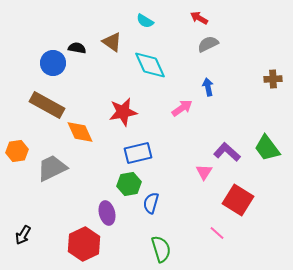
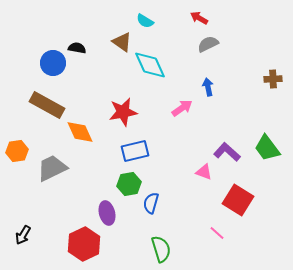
brown triangle: moved 10 px right
blue rectangle: moved 3 px left, 2 px up
pink triangle: rotated 42 degrees counterclockwise
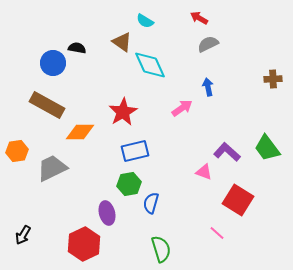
red star: rotated 20 degrees counterclockwise
orange diamond: rotated 64 degrees counterclockwise
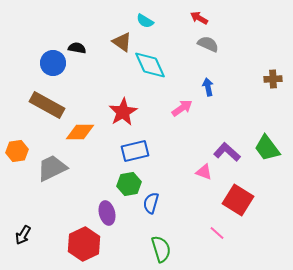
gray semicircle: rotated 50 degrees clockwise
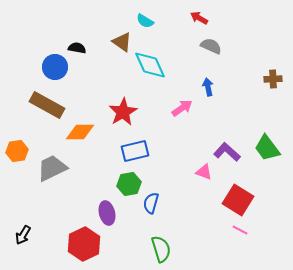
gray semicircle: moved 3 px right, 2 px down
blue circle: moved 2 px right, 4 px down
pink line: moved 23 px right, 3 px up; rotated 14 degrees counterclockwise
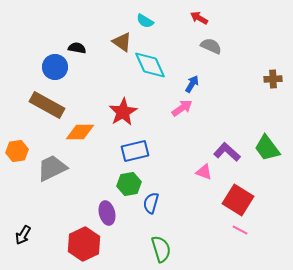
blue arrow: moved 16 px left, 3 px up; rotated 42 degrees clockwise
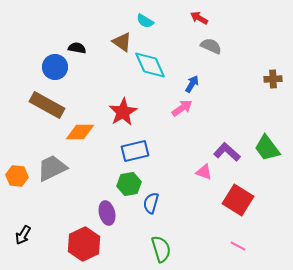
orange hexagon: moved 25 px down; rotated 15 degrees clockwise
pink line: moved 2 px left, 16 px down
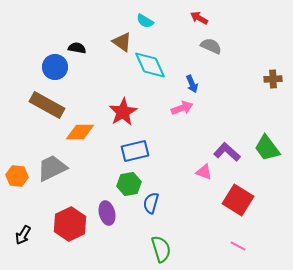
blue arrow: rotated 126 degrees clockwise
pink arrow: rotated 15 degrees clockwise
red hexagon: moved 14 px left, 20 px up
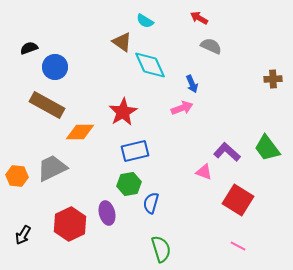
black semicircle: moved 48 px left; rotated 30 degrees counterclockwise
